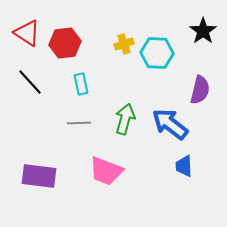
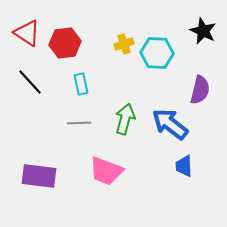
black star: rotated 12 degrees counterclockwise
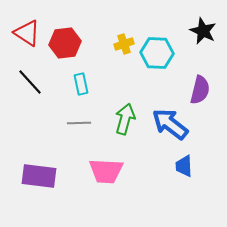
pink trapezoid: rotated 18 degrees counterclockwise
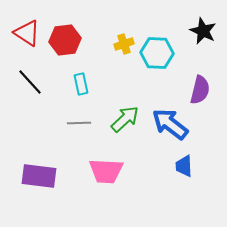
red hexagon: moved 3 px up
green arrow: rotated 32 degrees clockwise
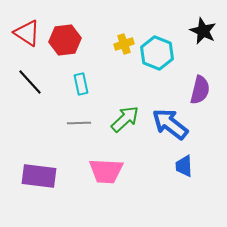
cyan hexagon: rotated 20 degrees clockwise
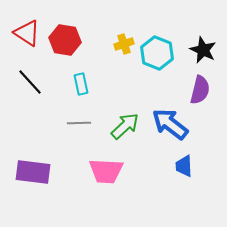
black star: moved 19 px down
red hexagon: rotated 16 degrees clockwise
green arrow: moved 7 px down
purple rectangle: moved 6 px left, 4 px up
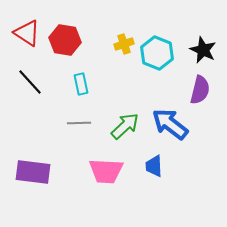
blue trapezoid: moved 30 px left
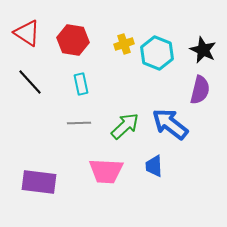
red hexagon: moved 8 px right
purple rectangle: moved 6 px right, 10 px down
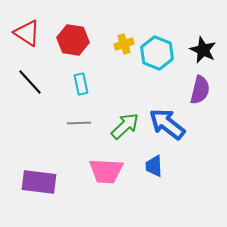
blue arrow: moved 3 px left
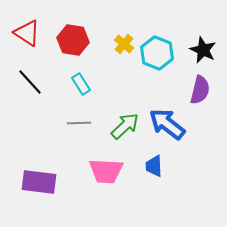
yellow cross: rotated 30 degrees counterclockwise
cyan rectangle: rotated 20 degrees counterclockwise
